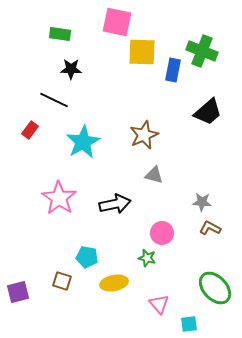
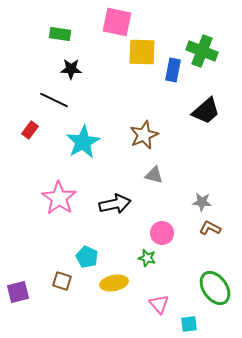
black trapezoid: moved 2 px left, 1 px up
cyan pentagon: rotated 15 degrees clockwise
green ellipse: rotated 8 degrees clockwise
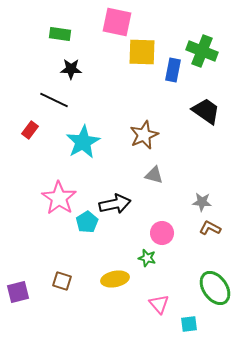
black trapezoid: rotated 104 degrees counterclockwise
cyan pentagon: moved 35 px up; rotated 15 degrees clockwise
yellow ellipse: moved 1 px right, 4 px up
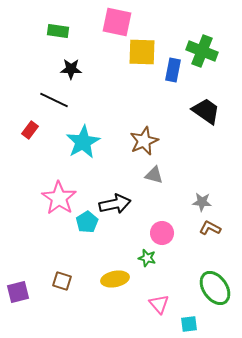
green rectangle: moved 2 px left, 3 px up
brown star: moved 6 px down
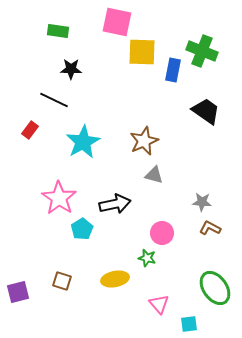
cyan pentagon: moved 5 px left, 7 px down
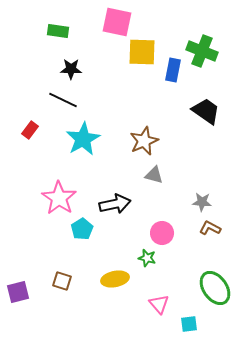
black line: moved 9 px right
cyan star: moved 3 px up
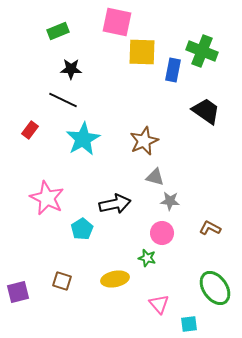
green rectangle: rotated 30 degrees counterclockwise
gray triangle: moved 1 px right, 2 px down
pink star: moved 12 px left; rotated 8 degrees counterclockwise
gray star: moved 32 px left, 1 px up
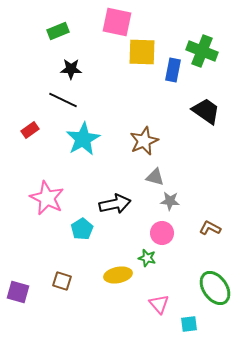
red rectangle: rotated 18 degrees clockwise
yellow ellipse: moved 3 px right, 4 px up
purple square: rotated 30 degrees clockwise
